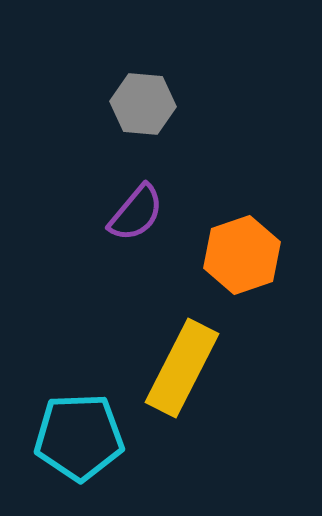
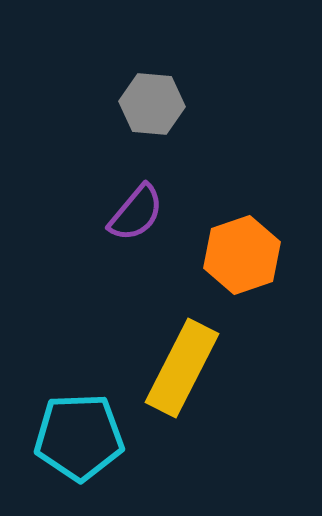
gray hexagon: moved 9 px right
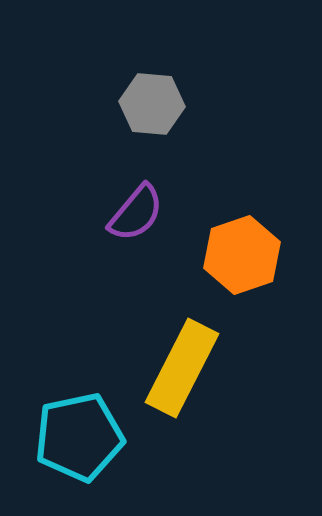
cyan pentagon: rotated 10 degrees counterclockwise
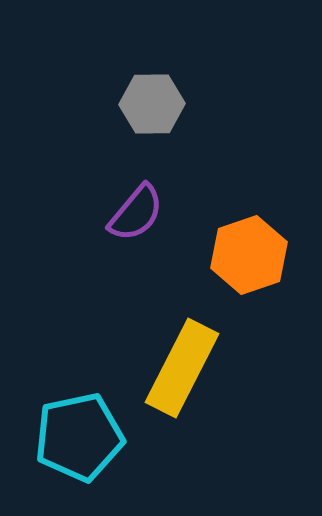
gray hexagon: rotated 6 degrees counterclockwise
orange hexagon: moved 7 px right
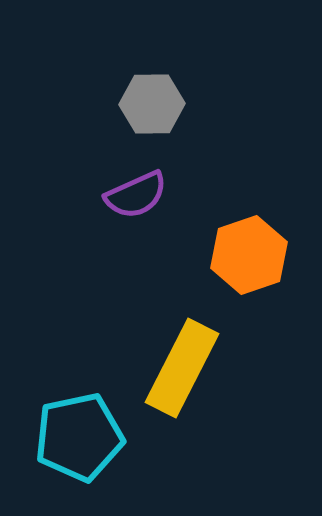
purple semicircle: moved 18 px up; rotated 26 degrees clockwise
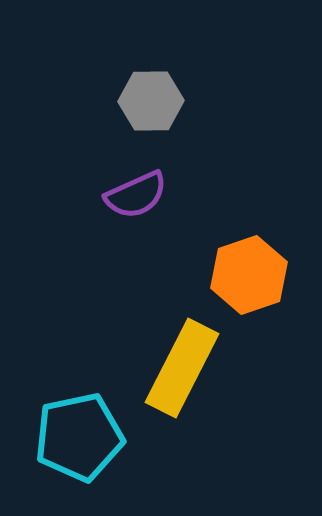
gray hexagon: moved 1 px left, 3 px up
orange hexagon: moved 20 px down
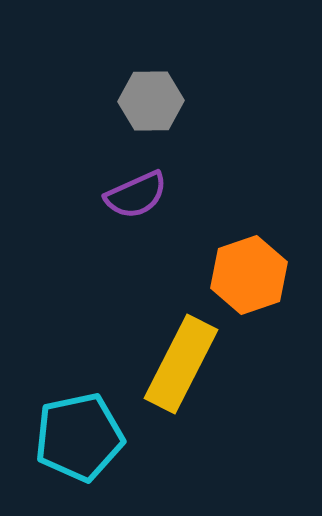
yellow rectangle: moved 1 px left, 4 px up
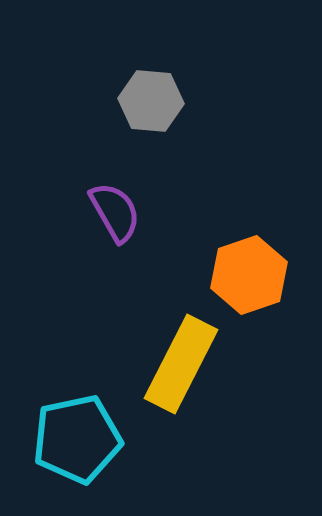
gray hexagon: rotated 6 degrees clockwise
purple semicircle: moved 21 px left, 17 px down; rotated 96 degrees counterclockwise
cyan pentagon: moved 2 px left, 2 px down
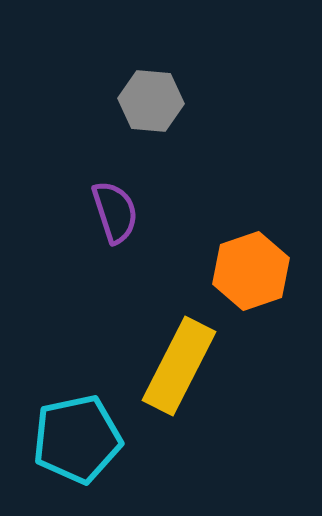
purple semicircle: rotated 12 degrees clockwise
orange hexagon: moved 2 px right, 4 px up
yellow rectangle: moved 2 px left, 2 px down
